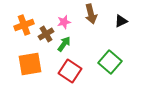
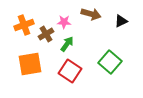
brown arrow: rotated 60 degrees counterclockwise
pink star: rotated 16 degrees clockwise
green arrow: moved 3 px right
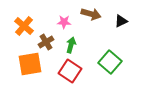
orange cross: moved 1 px down; rotated 30 degrees counterclockwise
brown cross: moved 8 px down
green arrow: moved 4 px right, 1 px down; rotated 21 degrees counterclockwise
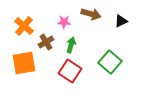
orange square: moved 6 px left, 1 px up
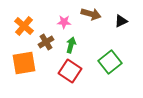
green square: rotated 10 degrees clockwise
